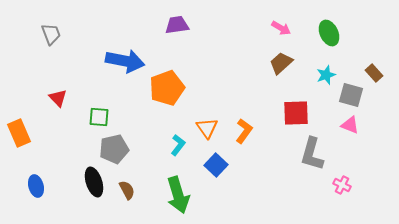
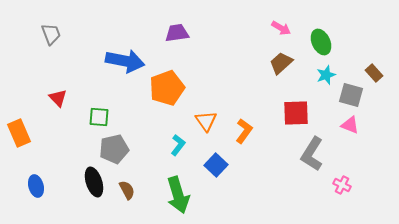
purple trapezoid: moved 8 px down
green ellipse: moved 8 px left, 9 px down
orange triangle: moved 1 px left, 7 px up
gray L-shape: rotated 16 degrees clockwise
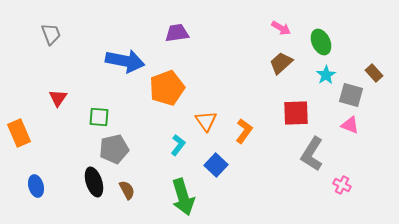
cyan star: rotated 12 degrees counterclockwise
red triangle: rotated 18 degrees clockwise
green arrow: moved 5 px right, 2 px down
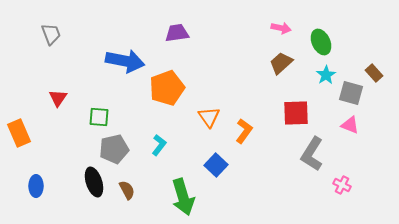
pink arrow: rotated 18 degrees counterclockwise
gray square: moved 2 px up
orange triangle: moved 3 px right, 4 px up
cyan L-shape: moved 19 px left
blue ellipse: rotated 15 degrees clockwise
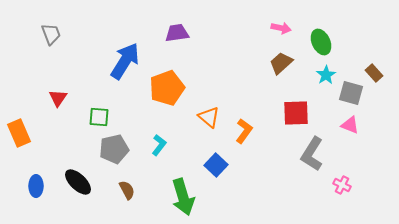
blue arrow: rotated 69 degrees counterclockwise
orange triangle: rotated 15 degrees counterclockwise
black ellipse: moved 16 px left; rotated 28 degrees counterclockwise
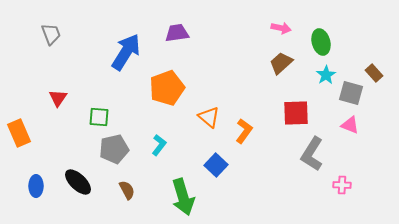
green ellipse: rotated 10 degrees clockwise
blue arrow: moved 1 px right, 9 px up
pink cross: rotated 24 degrees counterclockwise
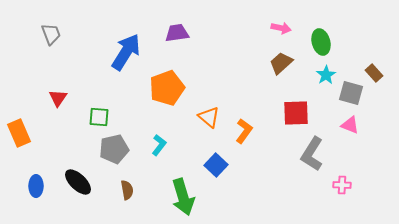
brown semicircle: rotated 18 degrees clockwise
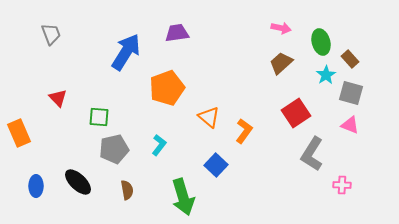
brown rectangle: moved 24 px left, 14 px up
red triangle: rotated 18 degrees counterclockwise
red square: rotated 32 degrees counterclockwise
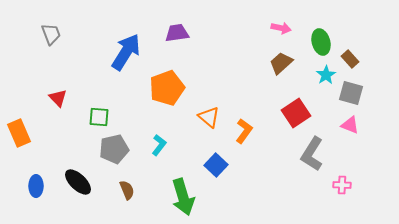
brown semicircle: rotated 12 degrees counterclockwise
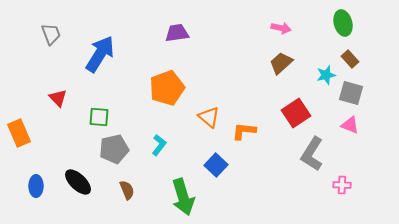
green ellipse: moved 22 px right, 19 px up
blue arrow: moved 26 px left, 2 px down
cyan star: rotated 18 degrees clockwise
orange L-shape: rotated 120 degrees counterclockwise
